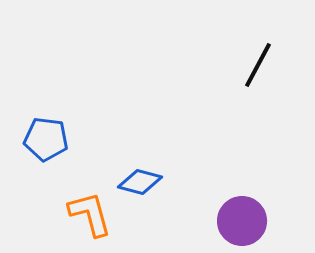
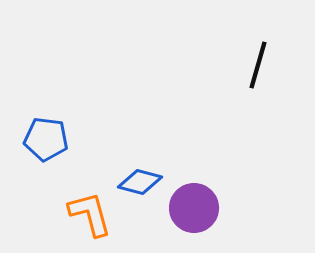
black line: rotated 12 degrees counterclockwise
purple circle: moved 48 px left, 13 px up
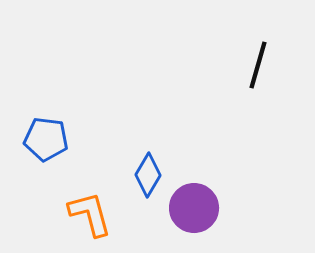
blue diamond: moved 8 px right, 7 px up; rotated 75 degrees counterclockwise
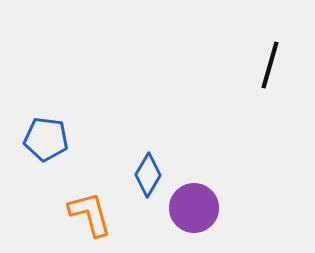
black line: moved 12 px right
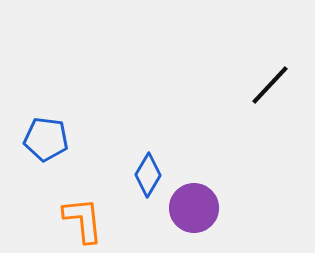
black line: moved 20 px down; rotated 27 degrees clockwise
orange L-shape: moved 7 px left, 6 px down; rotated 9 degrees clockwise
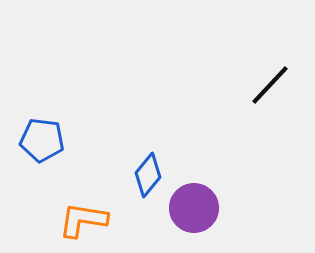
blue pentagon: moved 4 px left, 1 px down
blue diamond: rotated 9 degrees clockwise
orange L-shape: rotated 75 degrees counterclockwise
